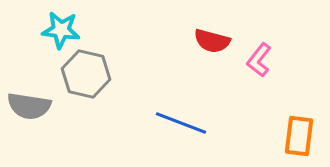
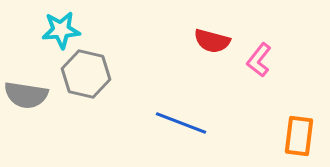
cyan star: rotated 12 degrees counterclockwise
gray semicircle: moved 3 px left, 11 px up
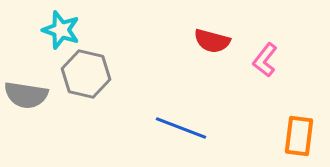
cyan star: rotated 24 degrees clockwise
pink L-shape: moved 6 px right
blue line: moved 5 px down
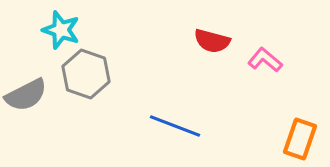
pink L-shape: rotated 92 degrees clockwise
gray hexagon: rotated 6 degrees clockwise
gray semicircle: rotated 36 degrees counterclockwise
blue line: moved 6 px left, 2 px up
orange rectangle: moved 1 px right, 3 px down; rotated 12 degrees clockwise
